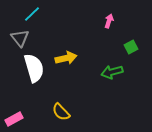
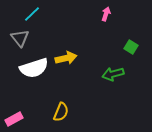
pink arrow: moved 3 px left, 7 px up
green square: rotated 32 degrees counterclockwise
white semicircle: rotated 88 degrees clockwise
green arrow: moved 1 px right, 2 px down
yellow semicircle: rotated 114 degrees counterclockwise
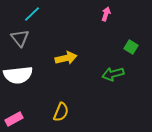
white semicircle: moved 16 px left, 7 px down; rotated 12 degrees clockwise
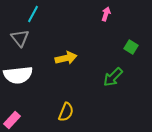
cyan line: moved 1 px right; rotated 18 degrees counterclockwise
green arrow: moved 3 px down; rotated 30 degrees counterclockwise
yellow semicircle: moved 5 px right
pink rectangle: moved 2 px left, 1 px down; rotated 18 degrees counterclockwise
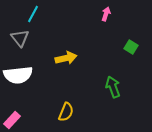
green arrow: moved 10 px down; rotated 115 degrees clockwise
